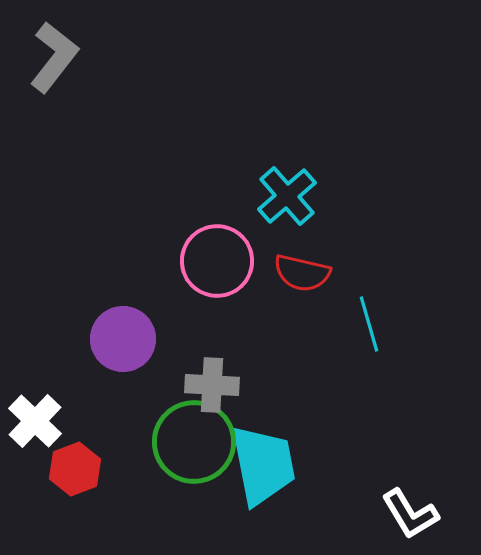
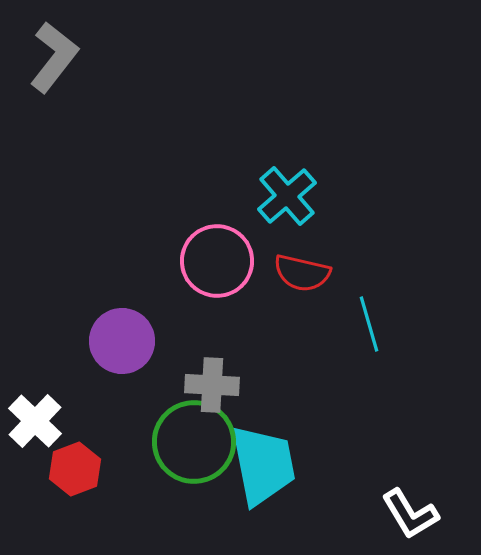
purple circle: moved 1 px left, 2 px down
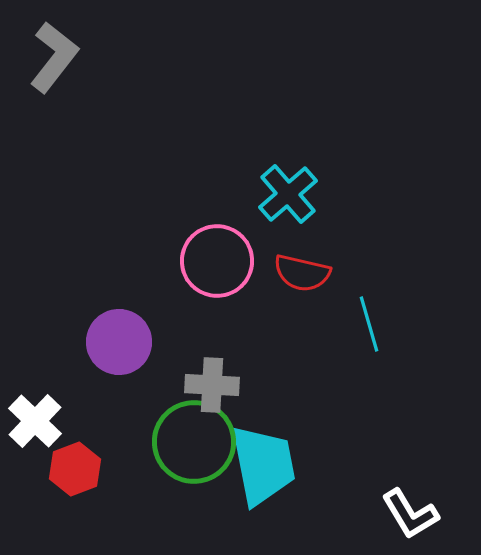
cyan cross: moved 1 px right, 2 px up
purple circle: moved 3 px left, 1 px down
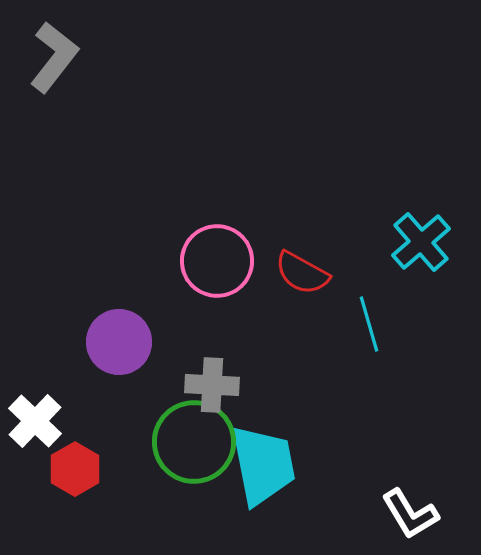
cyan cross: moved 133 px right, 48 px down
red semicircle: rotated 16 degrees clockwise
red hexagon: rotated 9 degrees counterclockwise
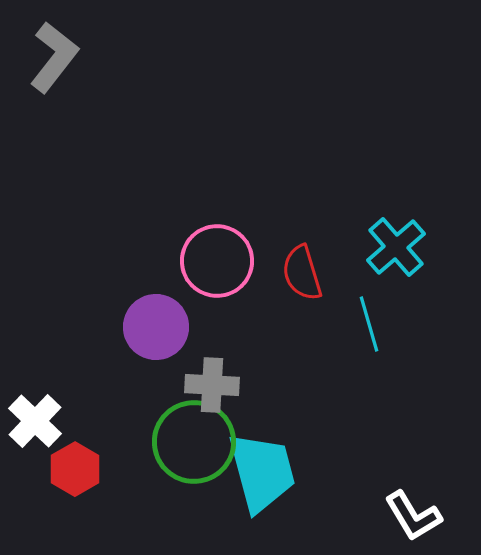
cyan cross: moved 25 px left, 5 px down
red semicircle: rotated 44 degrees clockwise
purple circle: moved 37 px right, 15 px up
cyan trapezoid: moved 1 px left, 7 px down; rotated 4 degrees counterclockwise
white L-shape: moved 3 px right, 2 px down
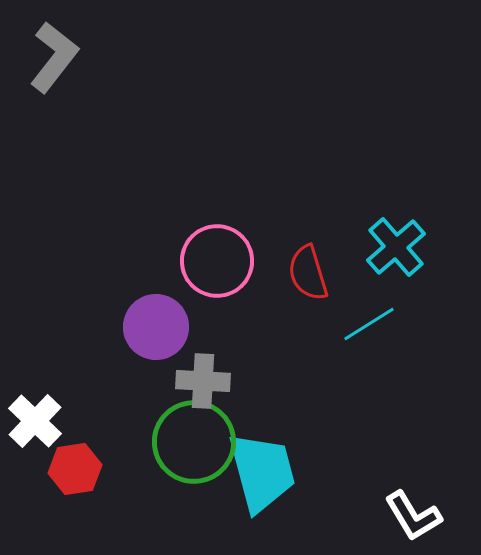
red semicircle: moved 6 px right
cyan line: rotated 74 degrees clockwise
gray cross: moved 9 px left, 4 px up
red hexagon: rotated 21 degrees clockwise
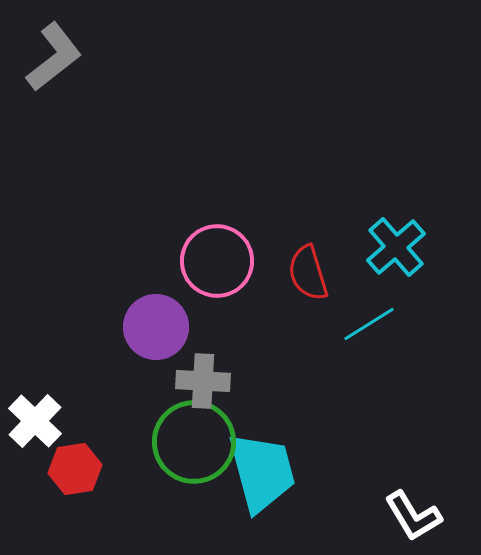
gray L-shape: rotated 14 degrees clockwise
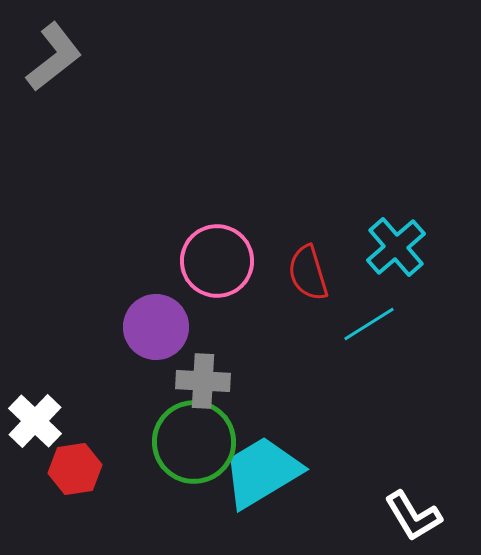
cyan trapezoid: rotated 106 degrees counterclockwise
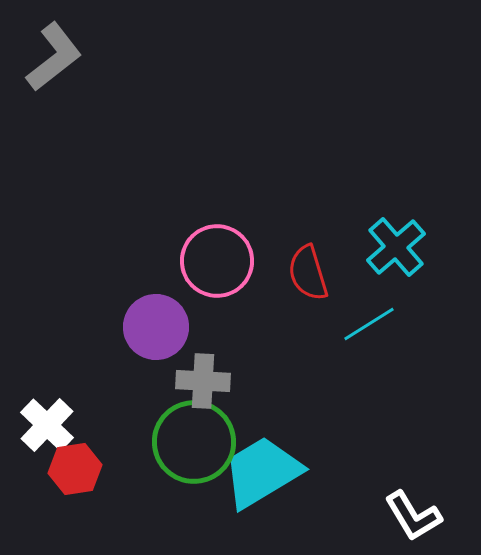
white cross: moved 12 px right, 4 px down
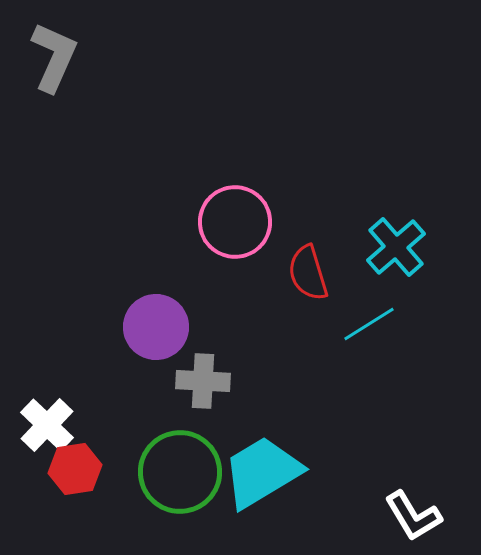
gray L-shape: rotated 28 degrees counterclockwise
pink circle: moved 18 px right, 39 px up
green circle: moved 14 px left, 30 px down
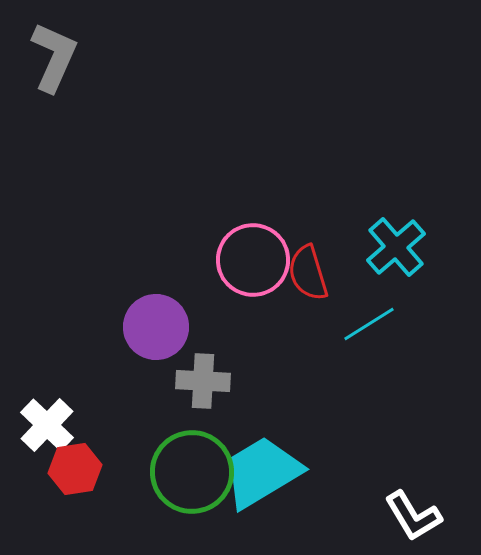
pink circle: moved 18 px right, 38 px down
green circle: moved 12 px right
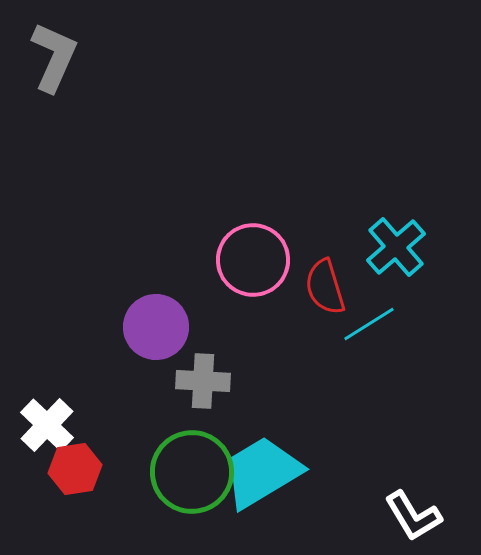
red semicircle: moved 17 px right, 14 px down
